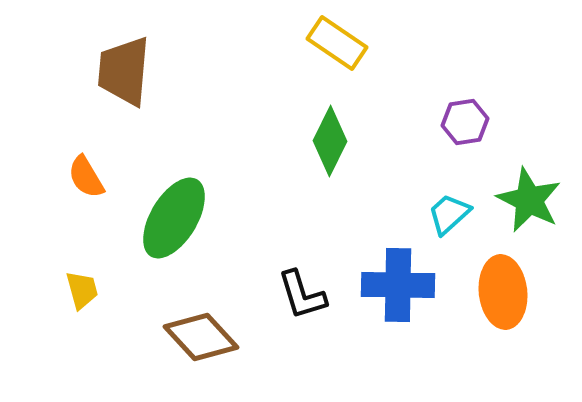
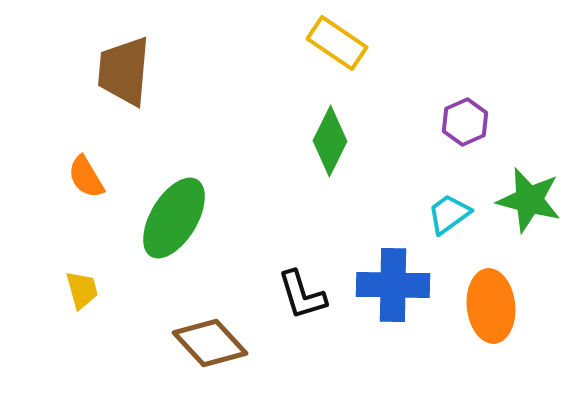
purple hexagon: rotated 15 degrees counterclockwise
green star: rotated 12 degrees counterclockwise
cyan trapezoid: rotated 6 degrees clockwise
blue cross: moved 5 px left
orange ellipse: moved 12 px left, 14 px down
brown diamond: moved 9 px right, 6 px down
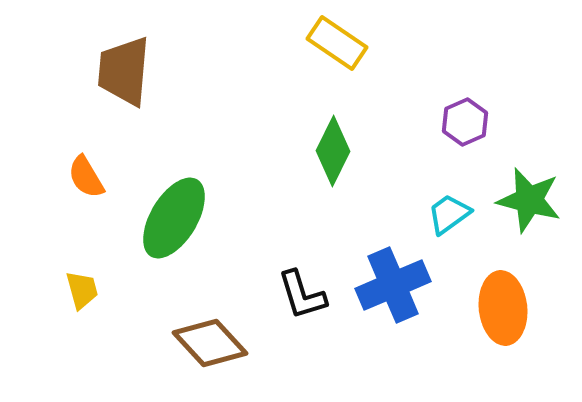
green diamond: moved 3 px right, 10 px down
blue cross: rotated 24 degrees counterclockwise
orange ellipse: moved 12 px right, 2 px down
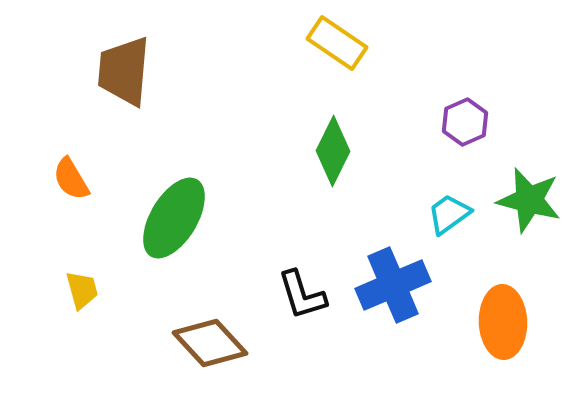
orange semicircle: moved 15 px left, 2 px down
orange ellipse: moved 14 px down; rotated 4 degrees clockwise
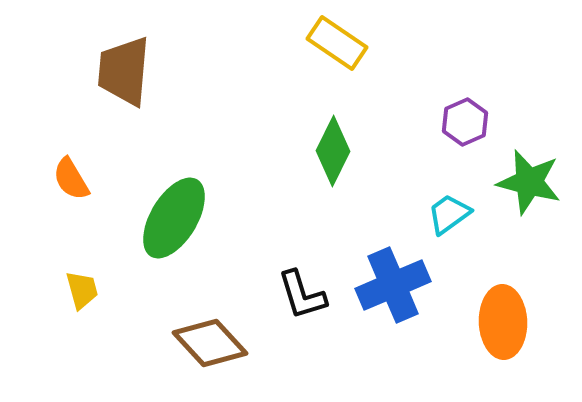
green star: moved 18 px up
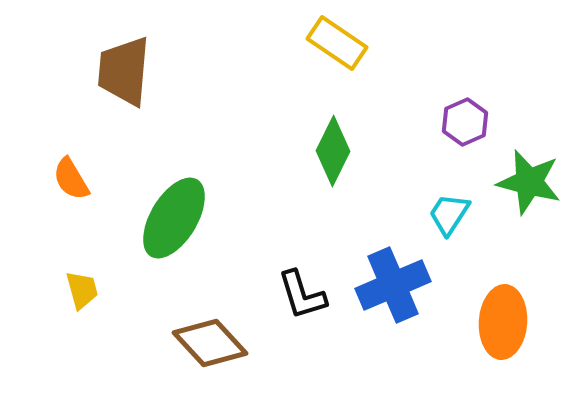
cyan trapezoid: rotated 21 degrees counterclockwise
orange ellipse: rotated 6 degrees clockwise
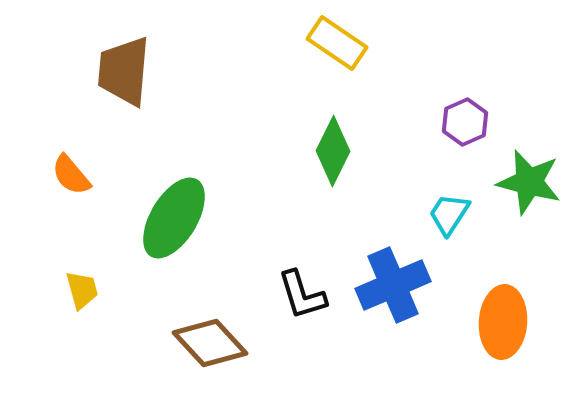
orange semicircle: moved 4 px up; rotated 9 degrees counterclockwise
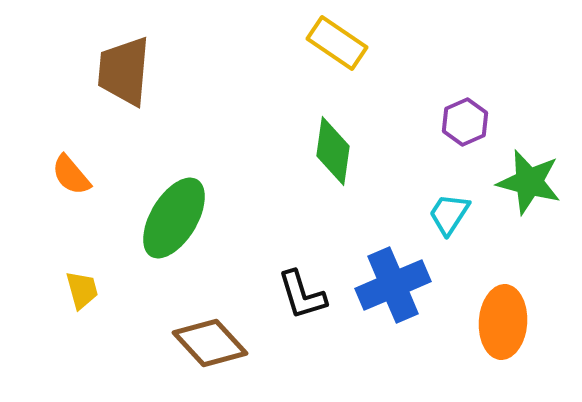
green diamond: rotated 18 degrees counterclockwise
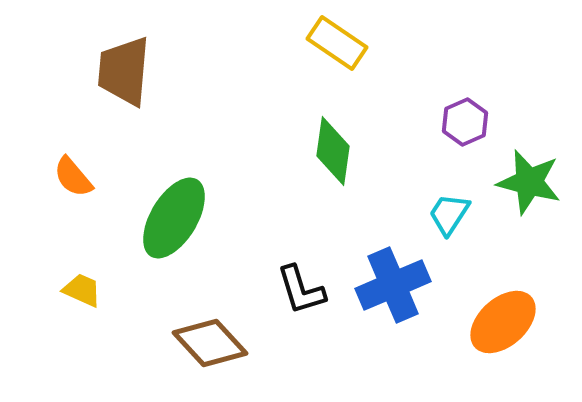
orange semicircle: moved 2 px right, 2 px down
yellow trapezoid: rotated 51 degrees counterclockwise
black L-shape: moved 1 px left, 5 px up
orange ellipse: rotated 44 degrees clockwise
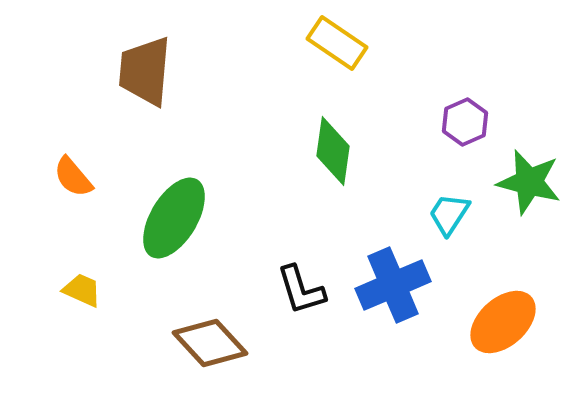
brown trapezoid: moved 21 px right
